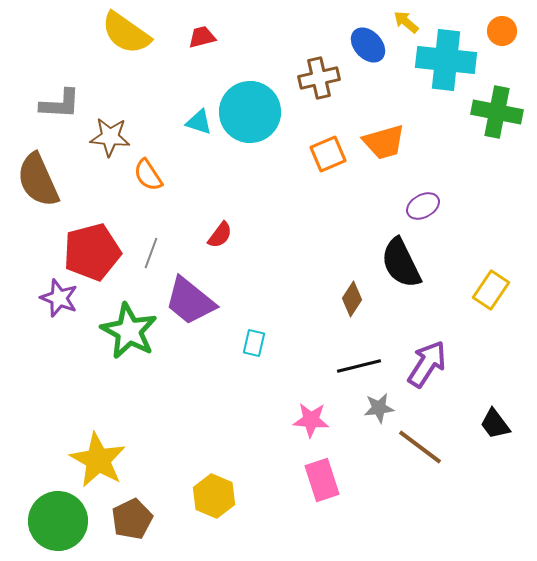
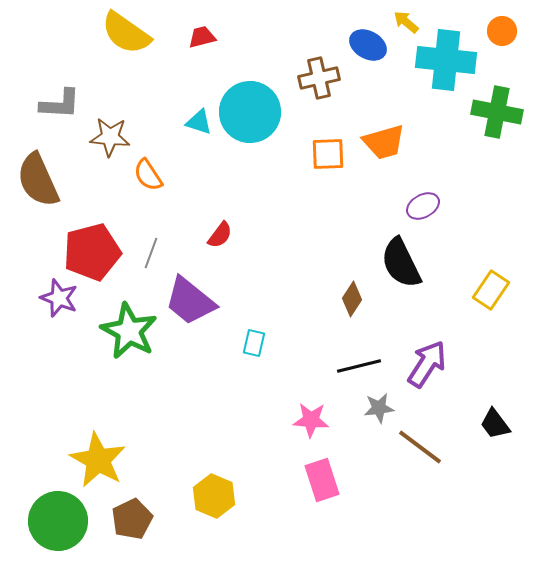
blue ellipse: rotated 18 degrees counterclockwise
orange square: rotated 21 degrees clockwise
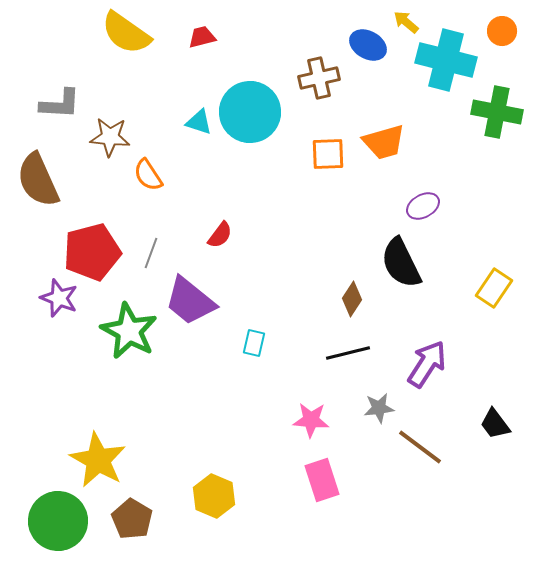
cyan cross: rotated 8 degrees clockwise
yellow rectangle: moved 3 px right, 2 px up
black line: moved 11 px left, 13 px up
brown pentagon: rotated 15 degrees counterclockwise
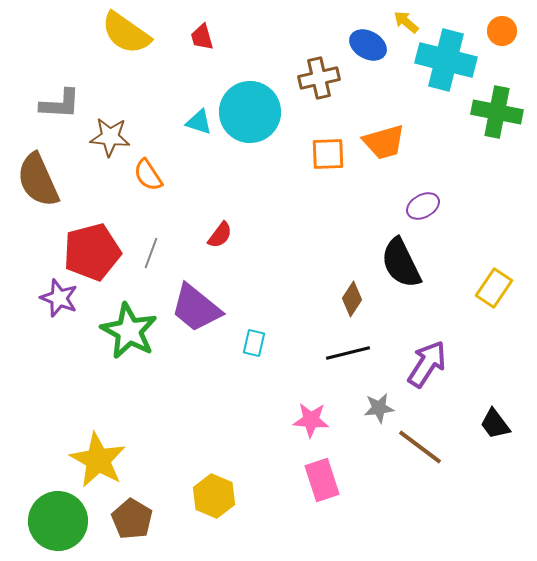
red trapezoid: rotated 92 degrees counterclockwise
purple trapezoid: moved 6 px right, 7 px down
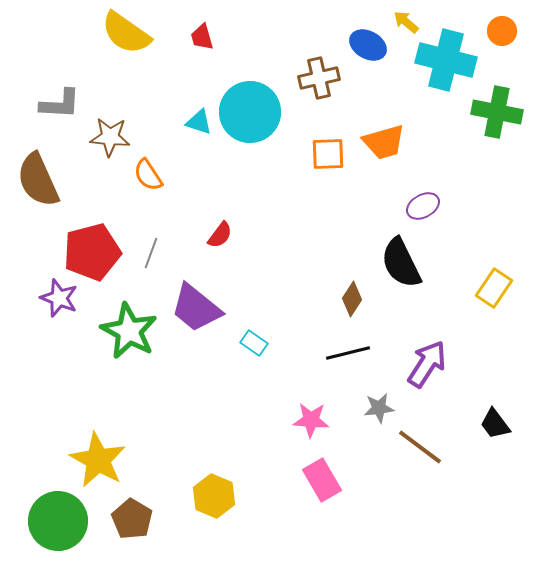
cyan rectangle: rotated 68 degrees counterclockwise
pink rectangle: rotated 12 degrees counterclockwise
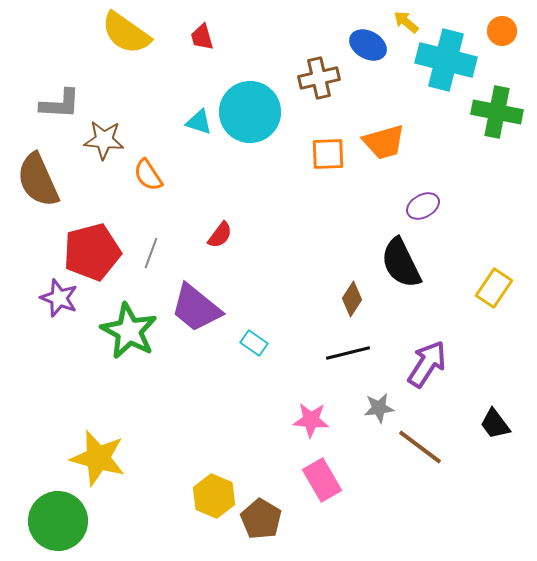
brown star: moved 6 px left, 3 px down
yellow star: moved 2 px up; rotated 14 degrees counterclockwise
brown pentagon: moved 129 px right
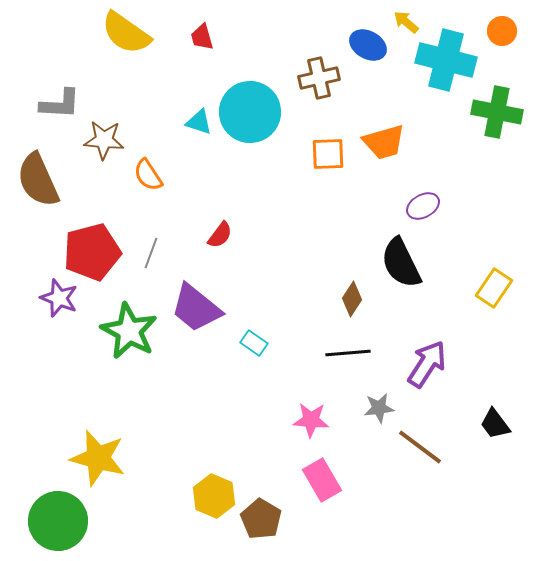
black line: rotated 9 degrees clockwise
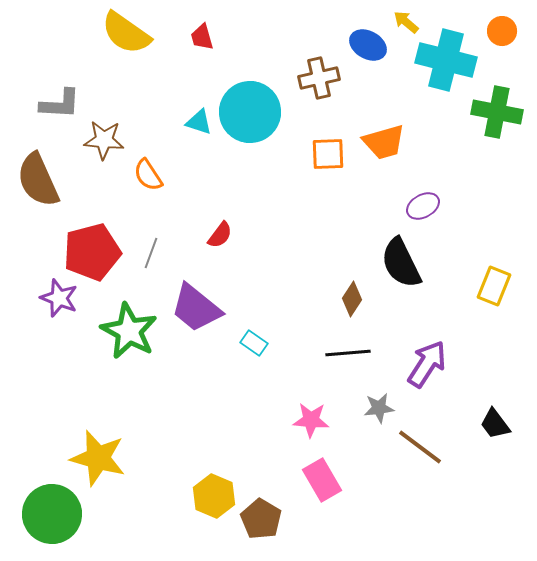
yellow rectangle: moved 2 px up; rotated 12 degrees counterclockwise
green circle: moved 6 px left, 7 px up
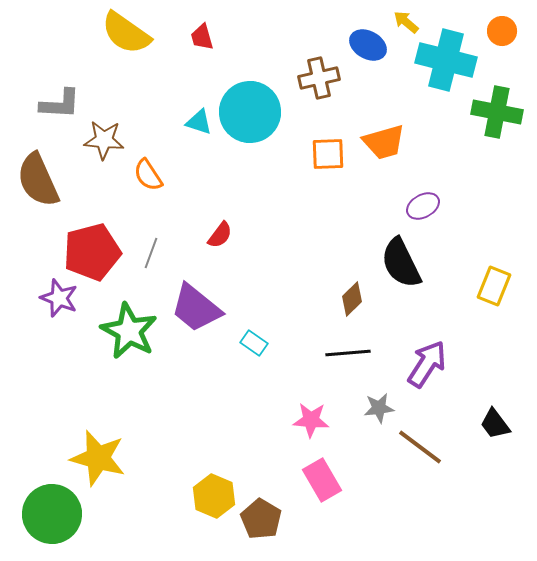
brown diamond: rotated 12 degrees clockwise
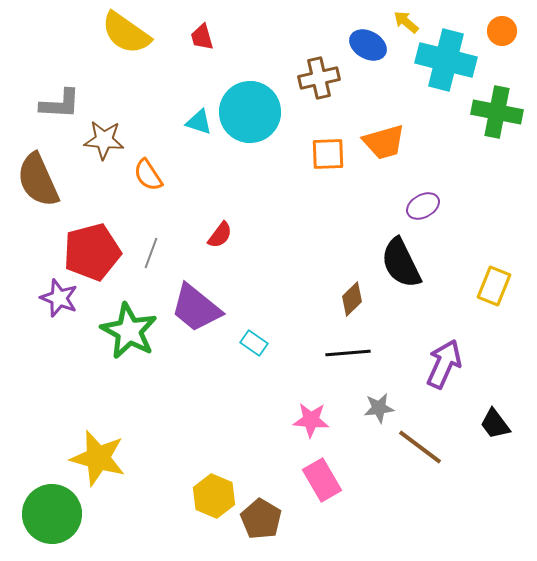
purple arrow: moved 17 px right; rotated 9 degrees counterclockwise
